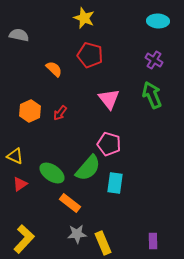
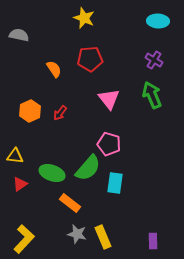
red pentagon: moved 4 px down; rotated 20 degrees counterclockwise
orange semicircle: rotated 12 degrees clockwise
yellow triangle: rotated 18 degrees counterclockwise
green ellipse: rotated 15 degrees counterclockwise
gray star: rotated 18 degrees clockwise
yellow rectangle: moved 6 px up
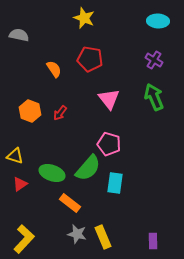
red pentagon: rotated 15 degrees clockwise
green arrow: moved 2 px right, 2 px down
orange hexagon: rotated 15 degrees counterclockwise
yellow triangle: rotated 12 degrees clockwise
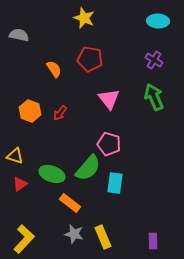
green ellipse: moved 1 px down
gray star: moved 3 px left
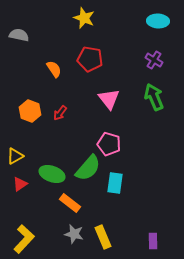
yellow triangle: rotated 48 degrees counterclockwise
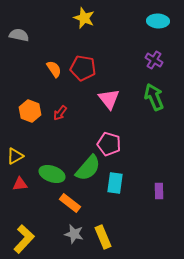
red pentagon: moved 7 px left, 9 px down
red triangle: rotated 28 degrees clockwise
purple rectangle: moved 6 px right, 50 px up
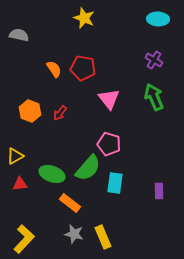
cyan ellipse: moved 2 px up
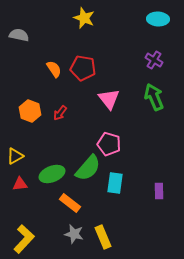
green ellipse: rotated 40 degrees counterclockwise
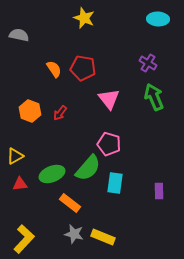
purple cross: moved 6 px left, 3 px down
yellow rectangle: rotated 45 degrees counterclockwise
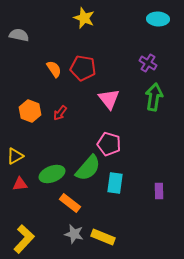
green arrow: rotated 32 degrees clockwise
